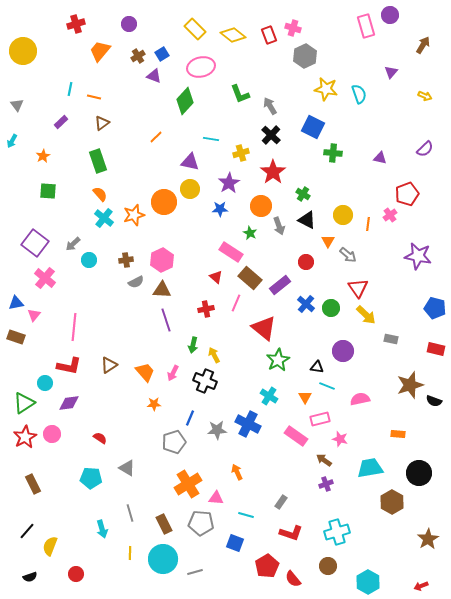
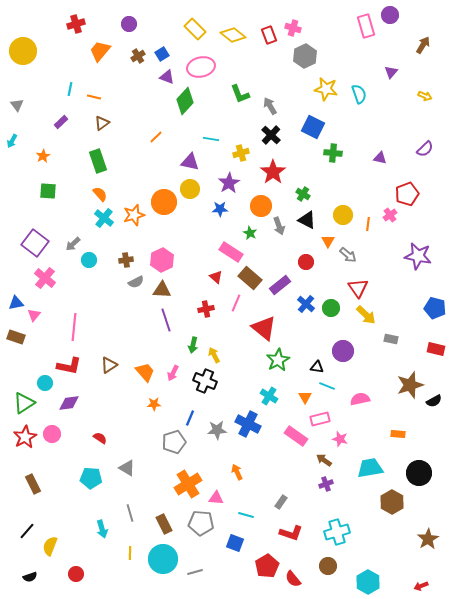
purple triangle at (154, 76): moved 13 px right, 1 px down
black semicircle at (434, 401): rotated 49 degrees counterclockwise
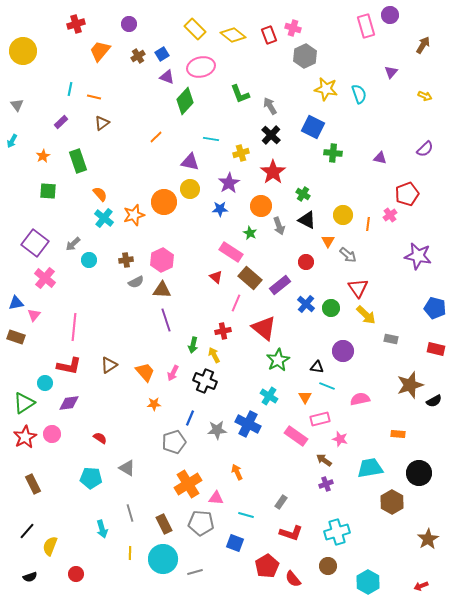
green rectangle at (98, 161): moved 20 px left
red cross at (206, 309): moved 17 px right, 22 px down
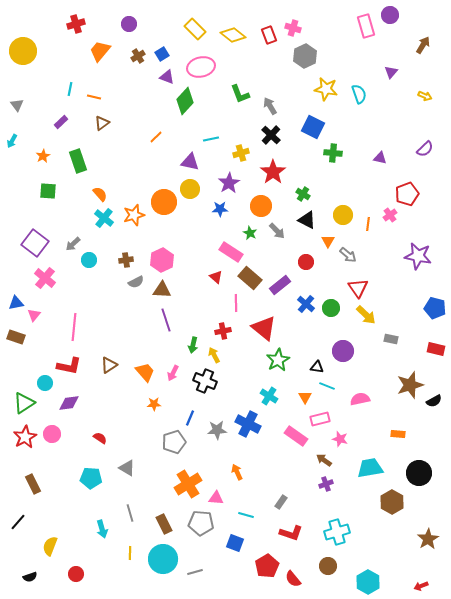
cyan line at (211, 139): rotated 21 degrees counterclockwise
gray arrow at (279, 226): moved 2 px left, 5 px down; rotated 24 degrees counterclockwise
pink line at (236, 303): rotated 24 degrees counterclockwise
black line at (27, 531): moved 9 px left, 9 px up
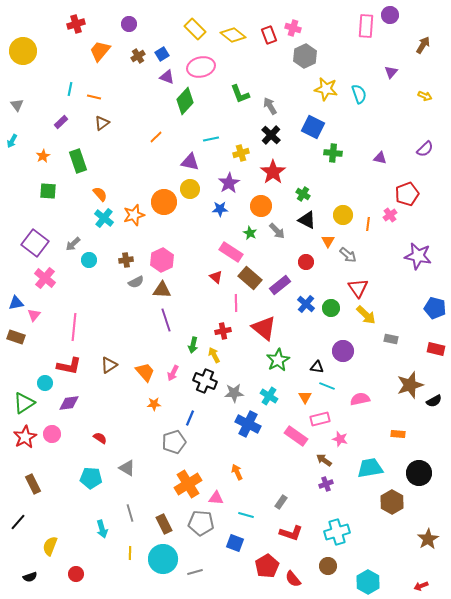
pink rectangle at (366, 26): rotated 20 degrees clockwise
gray star at (217, 430): moved 17 px right, 37 px up
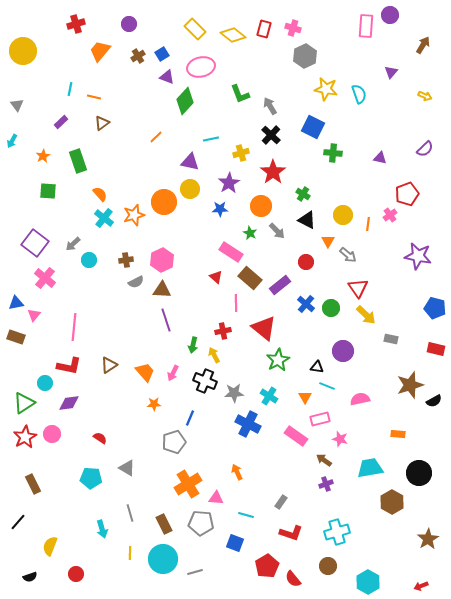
red rectangle at (269, 35): moved 5 px left, 6 px up; rotated 36 degrees clockwise
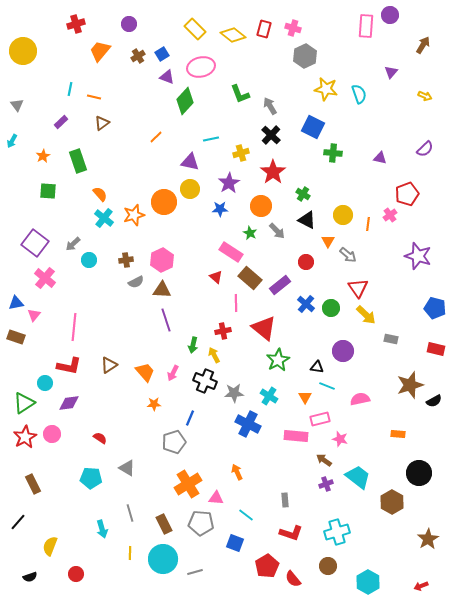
purple star at (418, 256): rotated 8 degrees clockwise
pink rectangle at (296, 436): rotated 30 degrees counterclockwise
cyan trapezoid at (370, 468): moved 12 px left, 9 px down; rotated 48 degrees clockwise
gray rectangle at (281, 502): moved 4 px right, 2 px up; rotated 40 degrees counterclockwise
cyan line at (246, 515): rotated 21 degrees clockwise
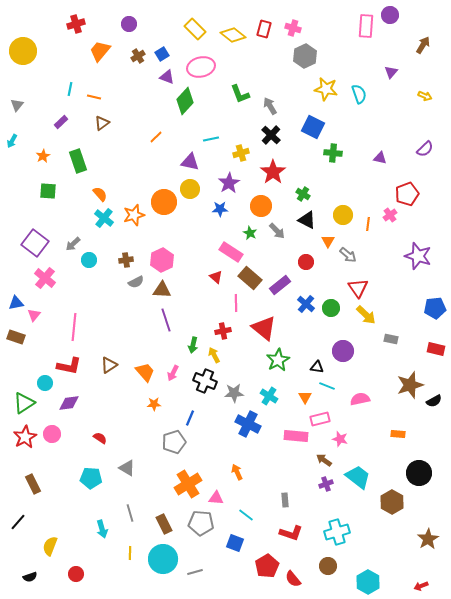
gray triangle at (17, 105): rotated 16 degrees clockwise
blue pentagon at (435, 308): rotated 20 degrees counterclockwise
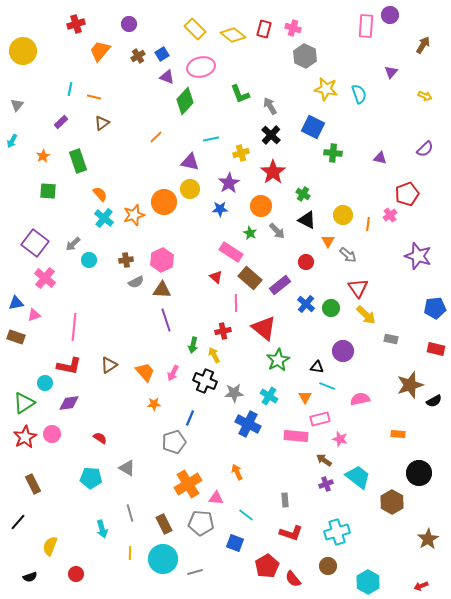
gray hexagon at (305, 56): rotated 10 degrees counterclockwise
pink triangle at (34, 315): rotated 32 degrees clockwise
